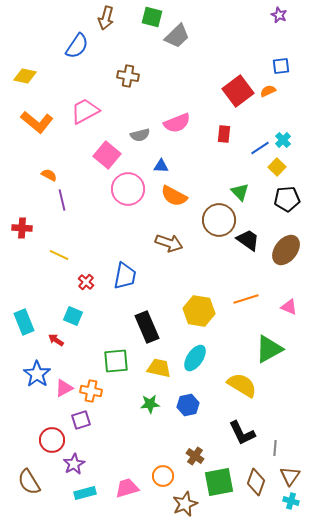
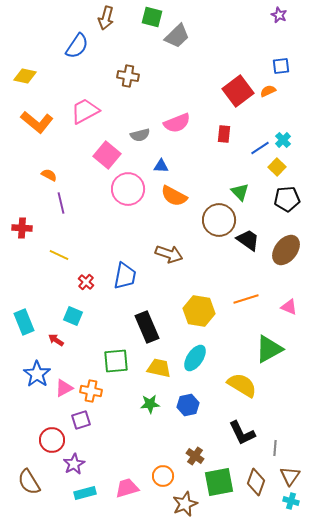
purple line at (62, 200): moved 1 px left, 3 px down
brown arrow at (169, 243): moved 11 px down
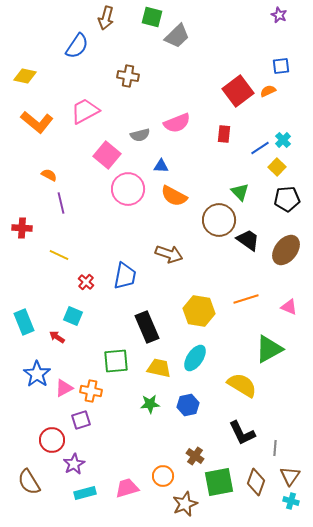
red arrow at (56, 340): moved 1 px right, 3 px up
